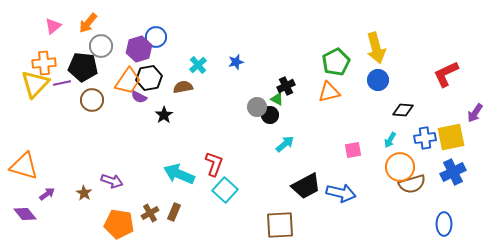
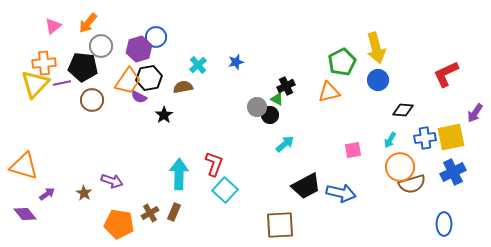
green pentagon at (336, 62): moved 6 px right
cyan arrow at (179, 174): rotated 68 degrees clockwise
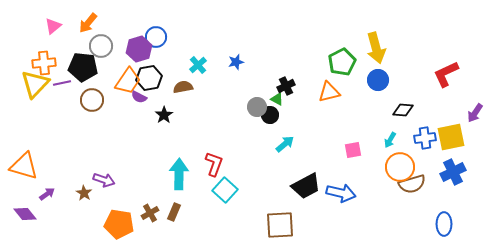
purple arrow at (112, 181): moved 8 px left, 1 px up
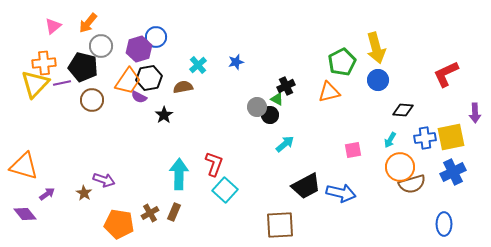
black pentagon at (83, 67): rotated 8 degrees clockwise
purple arrow at (475, 113): rotated 36 degrees counterclockwise
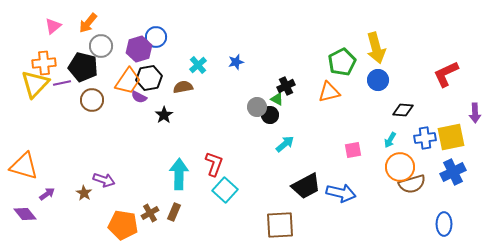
orange pentagon at (119, 224): moved 4 px right, 1 px down
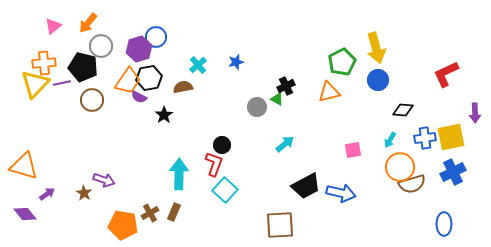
black circle at (270, 115): moved 48 px left, 30 px down
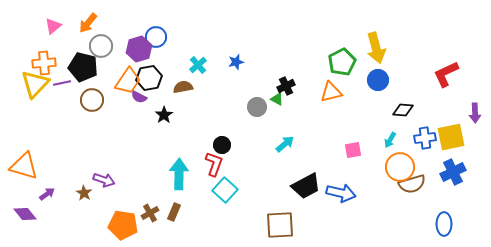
orange triangle at (329, 92): moved 2 px right
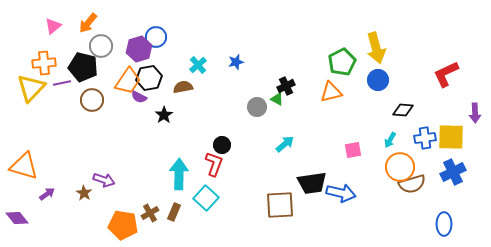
yellow triangle at (35, 84): moved 4 px left, 4 px down
yellow square at (451, 137): rotated 12 degrees clockwise
black trapezoid at (306, 186): moved 6 px right, 3 px up; rotated 20 degrees clockwise
cyan square at (225, 190): moved 19 px left, 8 px down
purple diamond at (25, 214): moved 8 px left, 4 px down
brown square at (280, 225): moved 20 px up
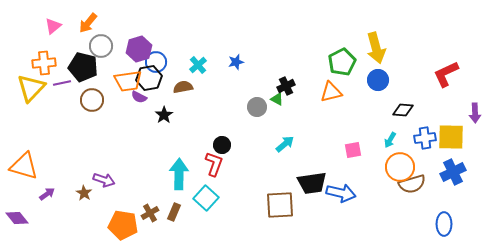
blue circle at (156, 37): moved 25 px down
orange trapezoid at (128, 81): rotated 48 degrees clockwise
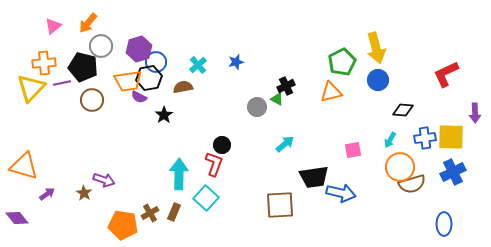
black trapezoid at (312, 183): moved 2 px right, 6 px up
